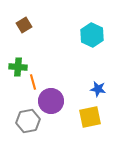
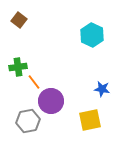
brown square: moved 5 px left, 5 px up; rotated 21 degrees counterclockwise
green cross: rotated 12 degrees counterclockwise
orange line: moved 1 px right; rotated 21 degrees counterclockwise
blue star: moved 4 px right
yellow square: moved 3 px down
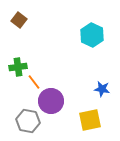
gray hexagon: rotated 20 degrees clockwise
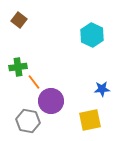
blue star: rotated 14 degrees counterclockwise
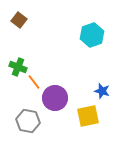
cyan hexagon: rotated 15 degrees clockwise
green cross: rotated 30 degrees clockwise
blue star: moved 2 px down; rotated 21 degrees clockwise
purple circle: moved 4 px right, 3 px up
yellow square: moved 2 px left, 4 px up
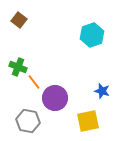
yellow square: moved 5 px down
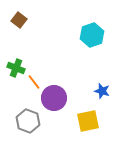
green cross: moved 2 px left, 1 px down
purple circle: moved 1 px left
gray hexagon: rotated 10 degrees clockwise
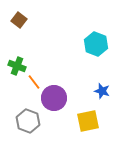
cyan hexagon: moved 4 px right, 9 px down; rotated 20 degrees counterclockwise
green cross: moved 1 px right, 2 px up
